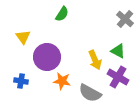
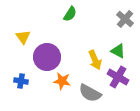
green semicircle: moved 8 px right
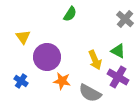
blue cross: rotated 24 degrees clockwise
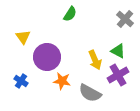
purple cross: moved 2 px up; rotated 30 degrees clockwise
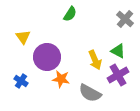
orange star: moved 1 px left, 2 px up
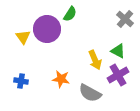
purple circle: moved 28 px up
blue cross: rotated 24 degrees counterclockwise
